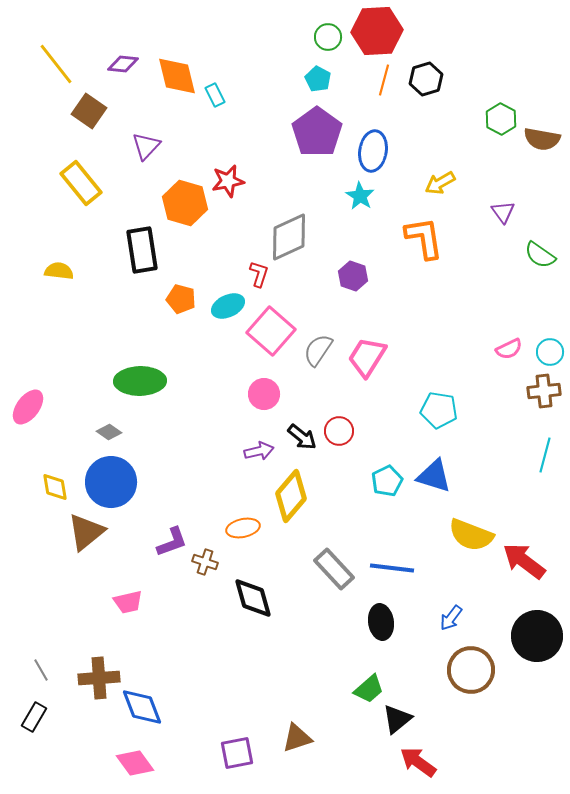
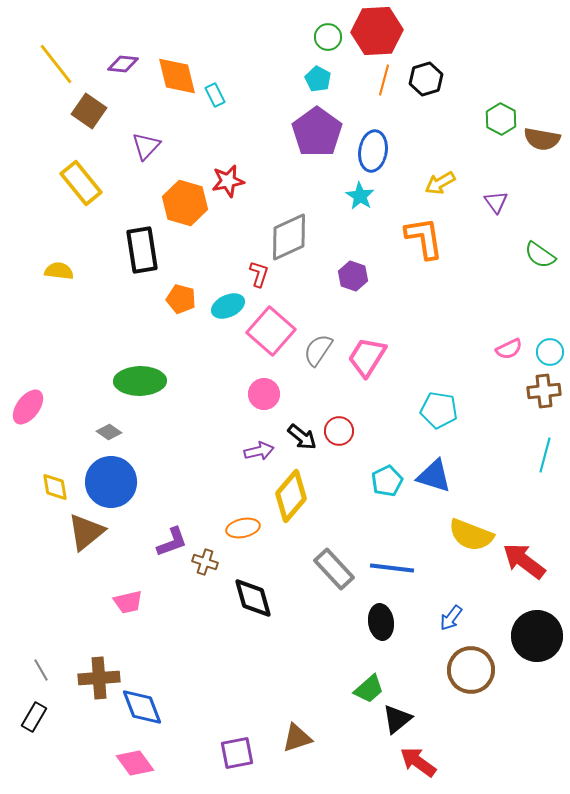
purple triangle at (503, 212): moved 7 px left, 10 px up
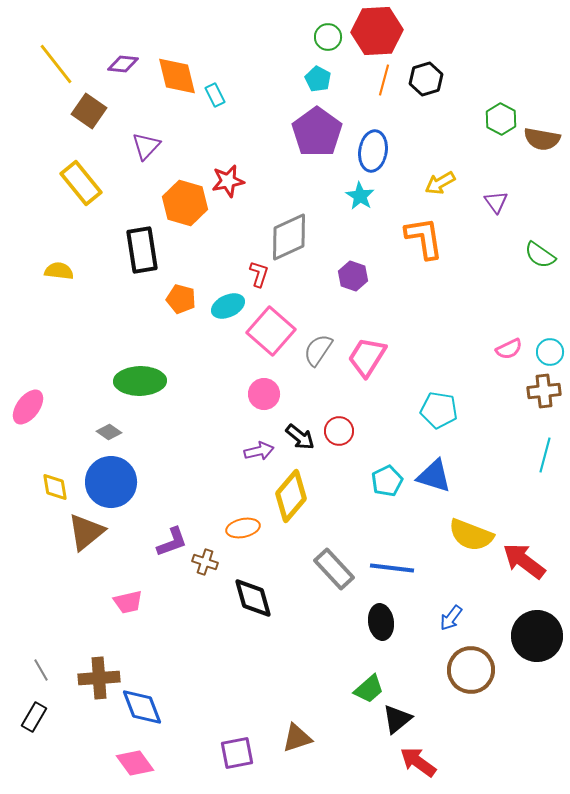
black arrow at (302, 437): moved 2 px left
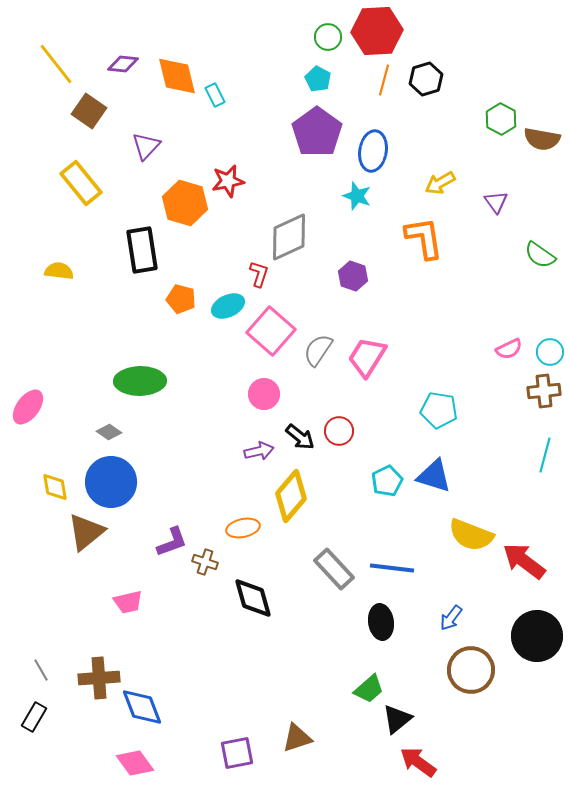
cyan star at (360, 196): moved 3 px left; rotated 12 degrees counterclockwise
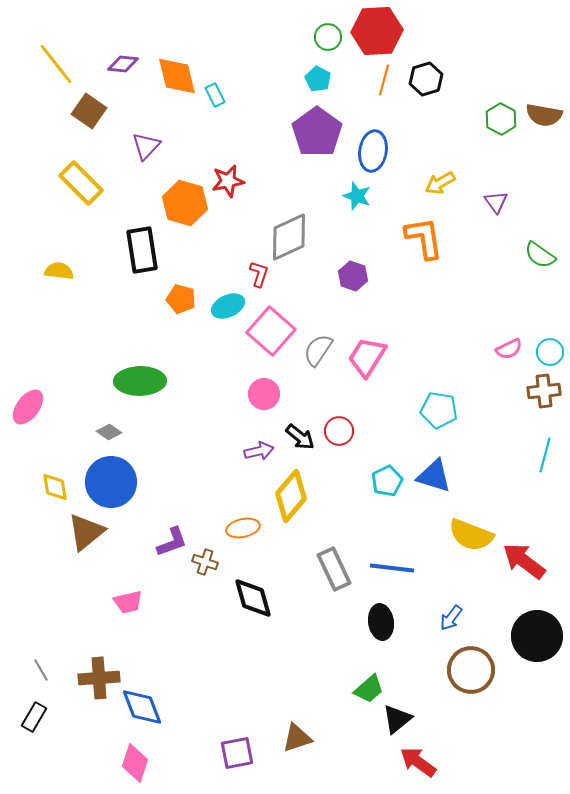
brown semicircle at (542, 139): moved 2 px right, 24 px up
yellow rectangle at (81, 183): rotated 6 degrees counterclockwise
gray rectangle at (334, 569): rotated 18 degrees clockwise
pink diamond at (135, 763): rotated 54 degrees clockwise
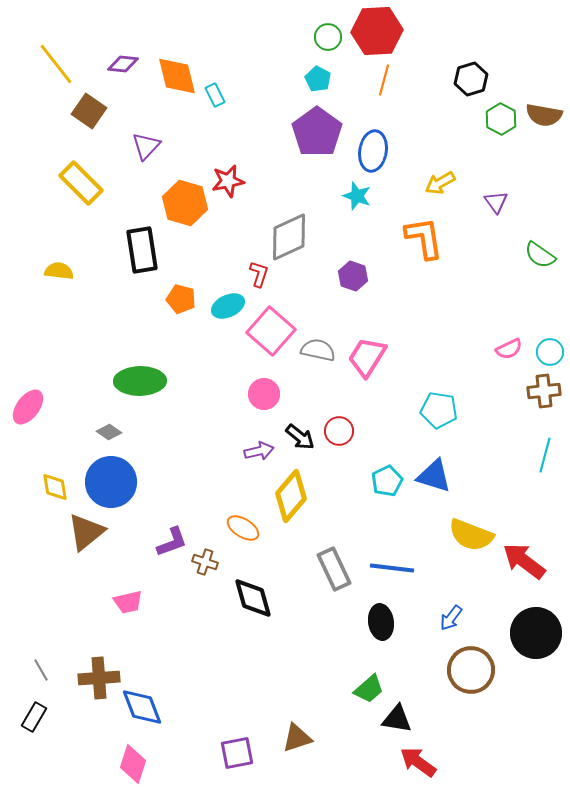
black hexagon at (426, 79): moved 45 px right
gray semicircle at (318, 350): rotated 68 degrees clockwise
orange ellipse at (243, 528): rotated 44 degrees clockwise
black circle at (537, 636): moved 1 px left, 3 px up
black triangle at (397, 719): rotated 48 degrees clockwise
pink diamond at (135, 763): moved 2 px left, 1 px down
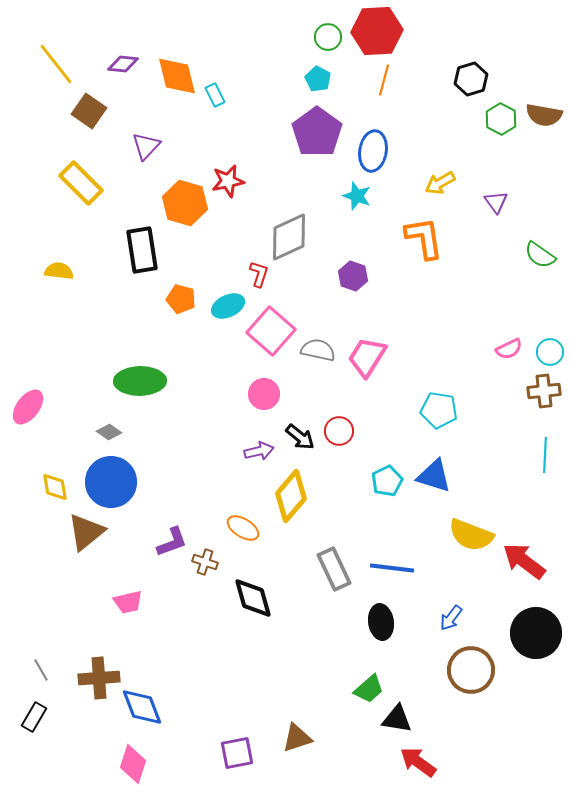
cyan line at (545, 455): rotated 12 degrees counterclockwise
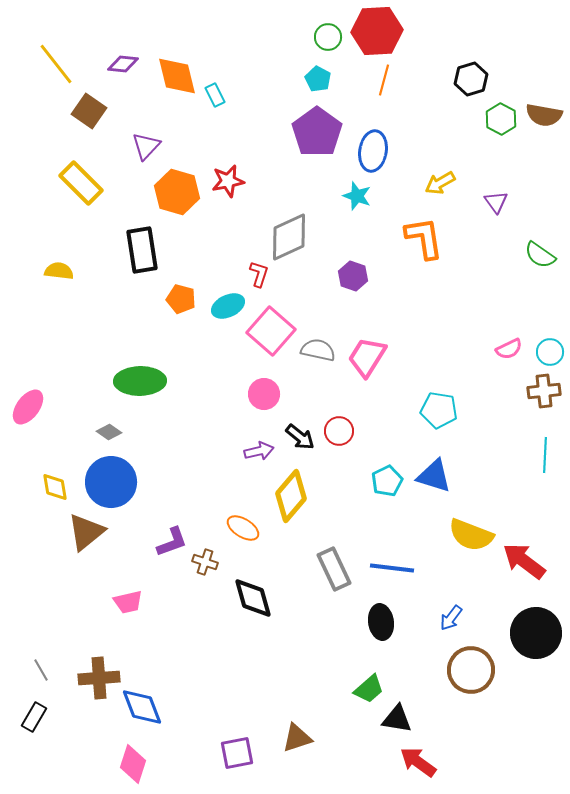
orange hexagon at (185, 203): moved 8 px left, 11 px up
